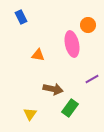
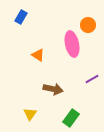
blue rectangle: rotated 56 degrees clockwise
orange triangle: rotated 24 degrees clockwise
green rectangle: moved 1 px right, 10 px down
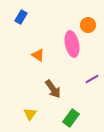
brown arrow: rotated 42 degrees clockwise
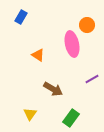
orange circle: moved 1 px left
brown arrow: rotated 24 degrees counterclockwise
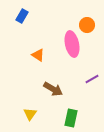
blue rectangle: moved 1 px right, 1 px up
green rectangle: rotated 24 degrees counterclockwise
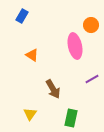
orange circle: moved 4 px right
pink ellipse: moved 3 px right, 2 px down
orange triangle: moved 6 px left
brown arrow: rotated 30 degrees clockwise
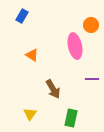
purple line: rotated 32 degrees clockwise
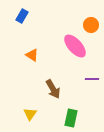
pink ellipse: rotated 30 degrees counterclockwise
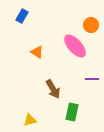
orange triangle: moved 5 px right, 3 px up
yellow triangle: moved 6 px down; rotated 40 degrees clockwise
green rectangle: moved 1 px right, 6 px up
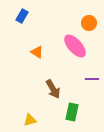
orange circle: moved 2 px left, 2 px up
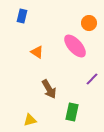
blue rectangle: rotated 16 degrees counterclockwise
purple line: rotated 48 degrees counterclockwise
brown arrow: moved 4 px left
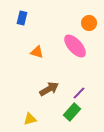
blue rectangle: moved 2 px down
orange triangle: rotated 16 degrees counterclockwise
purple line: moved 13 px left, 14 px down
brown arrow: rotated 90 degrees counterclockwise
green rectangle: rotated 30 degrees clockwise
yellow triangle: moved 1 px up
